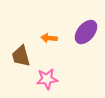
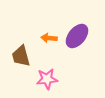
purple ellipse: moved 9 px left, 4 px down
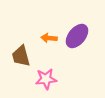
pink star: moved 1 px left
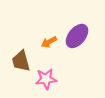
orange arrow: moved 4 px down; rotated 35 degrees counterclockwise
brown trapezoid: moved 5 px down
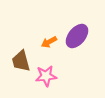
pink star: moved 3 px up
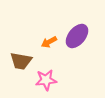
brown trapezoid: rotated 65 degrees counterclockwise
pink star: moved 4 px down
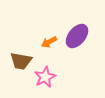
pink star: moved 1 px left, 3 px up; rotated 20 degrees counterclockwise
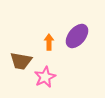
orange arrow: rotated 119 degrees clockwise
